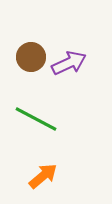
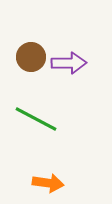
purple arrow: rotated 24 degrees clockwise
orange arrow: moved 5 px right, 7 px down; rotated 48 degrees clockwise
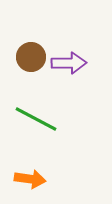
orange arrow: moved 18 px left, 4 px up
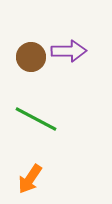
purple arrow: moved 12 px up
orange arrow: rotated 116 degrees clockwise
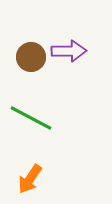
green line: moved 5 px left, 1 px up
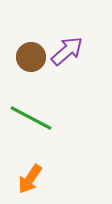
purple arrow: moved 2 px left; rotated 40 degrees counterclockwise
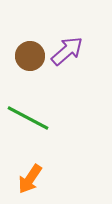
brown circle: moved 1 px left, 1 px up
green line: moved 3 px left
